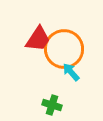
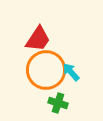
orange circle: moved 18 px left, 21 px down
green cross: moved 6 px right, 2 px up
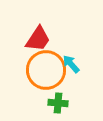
cyan arrow: moved 8 px up
green cross: rotated 12 degrees counterclockwise
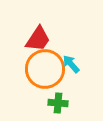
orange circle: moved 1 px left, 1 px up
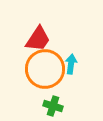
cyan arrow: rotated 48 degrees clockwise
green cross: moved 5 px left, 3 px down; rotated 12 degrees clockwise
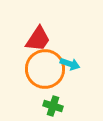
cyan arrow: moved 1 px left; rotated 102 degrees clockwise
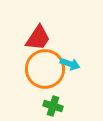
red trapezoid: moved 1 px up
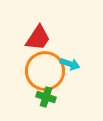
orange circle: moved 2 px down
green cross: moved 7 px left, 9 px up
